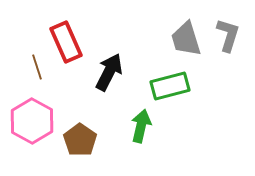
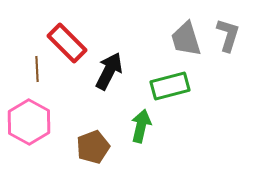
red rectangle: moved 1 px right, 1 px down; rotated 21 degrees counterclockwise
brown line: moved 2 px down; rotated 15 degrees clockwise
black arrow: moved 1 px up
pink hexagon: moved 3 px left, 1 px down
brown pentagon: moved 13 px right, 7 px down; rotated 16 degrees clockwise
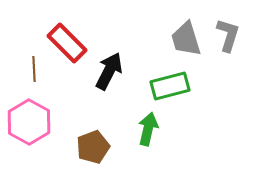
brown line: moved 3 px left
green arrow: moved 7 px right, 3 px down
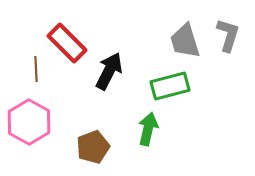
gray trapezoid: moved 1 px left, 2 px down
brown line: moved 2 px right
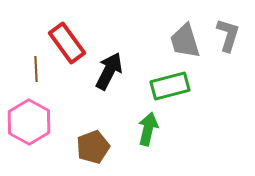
red rectangle: rotated 9 degrees clockwise
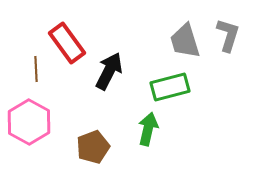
green rectangle: moved 1 px down
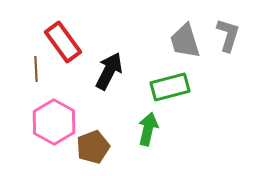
red rectangle: moved 4 px left, 1 px up
pink hexagon: moved 25 px right
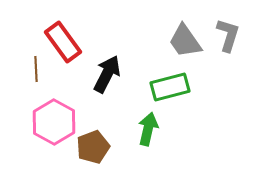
gray trapezoid: rotated 18 degrees counterclockwise
black arrow: moved 2 px left, 3 px down
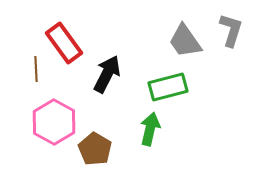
gray L-shape: moved 3 px right, 5 px up
red rectangle: moved 1 px right, 1 px down
green rectangle: moved 2 px left
green arrow: moved 2 px right
brown pentagon: moved 2 px right, 2 px down; rotated 20 degrees counterclockwise
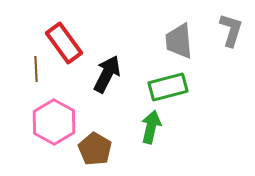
gray trapezoid: moved 6 px left; rotated 30 degrees clockwise
green arrow: moved 1 px right, 2 px up
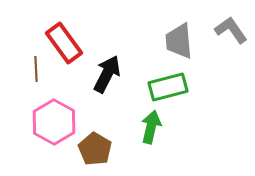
gray L-shape: rotated 52 degrees counterclockwise
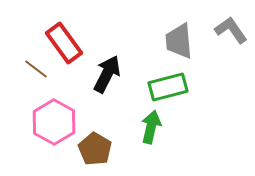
brown line: rotated 50 degrees counterclockwise
